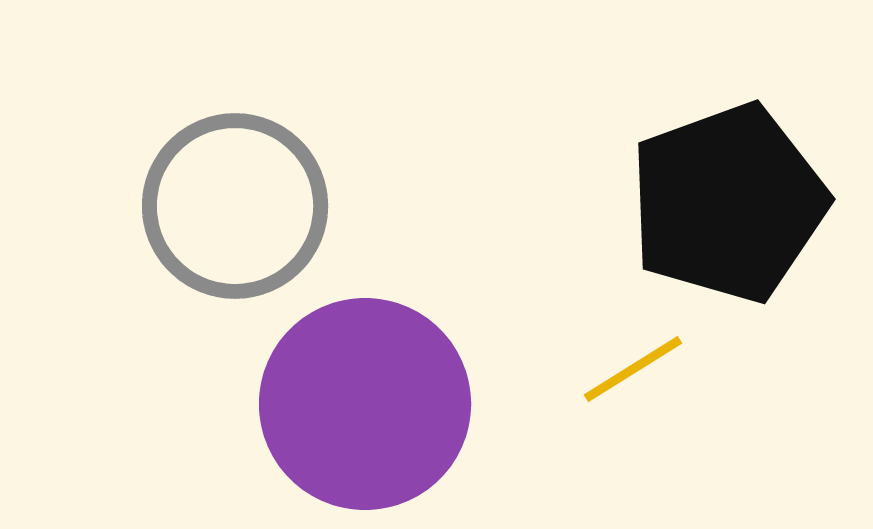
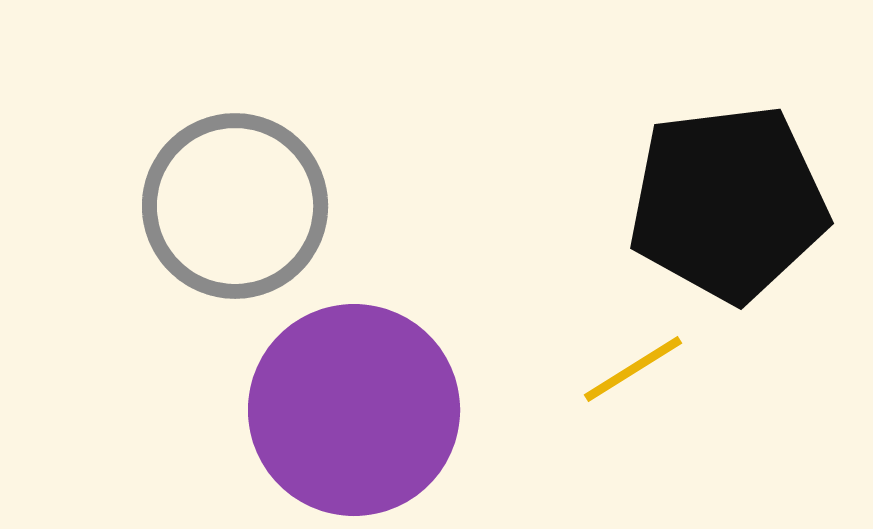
black pentagon: rotated 13 degrees clockwise
purple circle: moved 11 px left, 6 px down
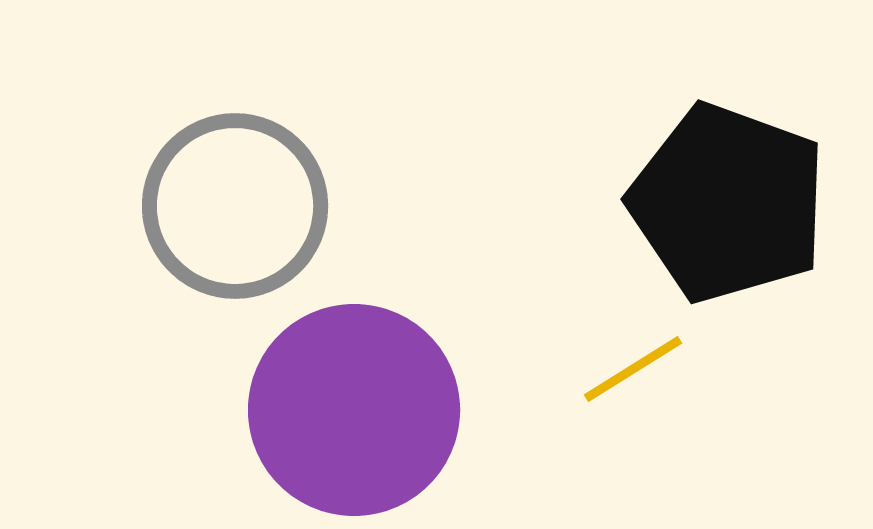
black pentagon: rotated 27 degrees clockwise
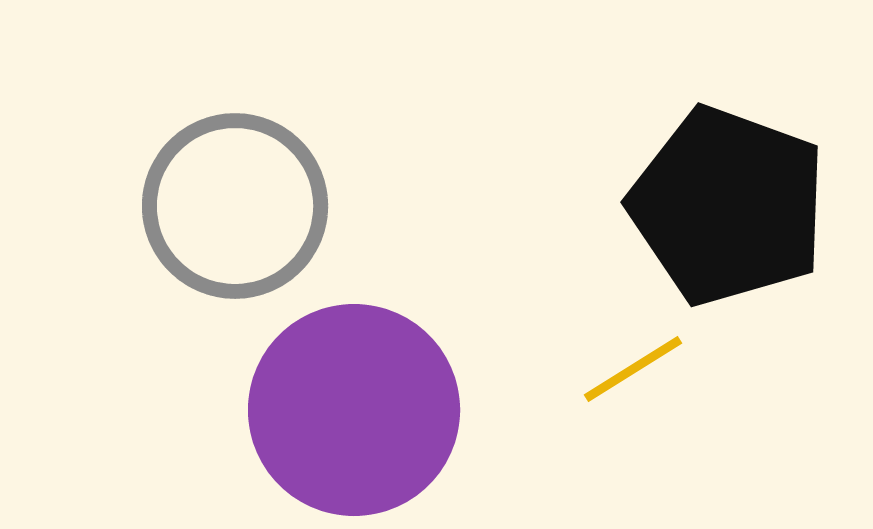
black pentagon: moved 3 px down
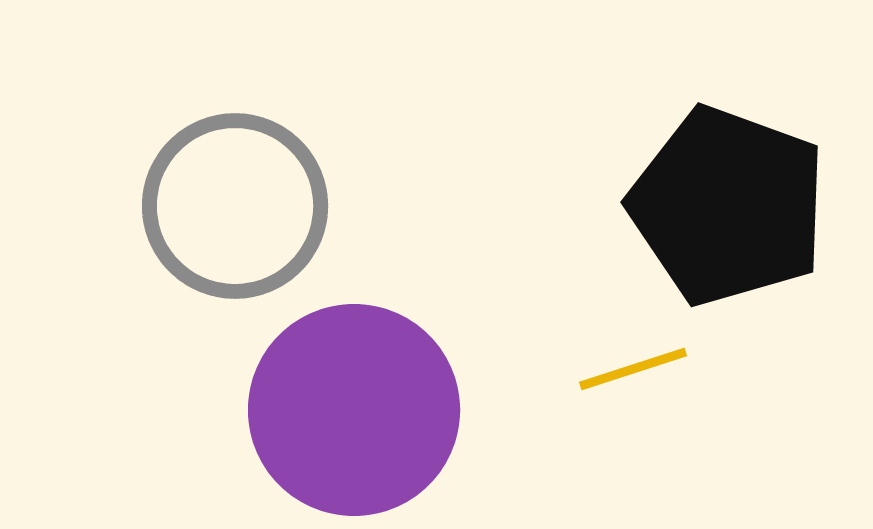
yellow line: rotated 14 degrees clockwise
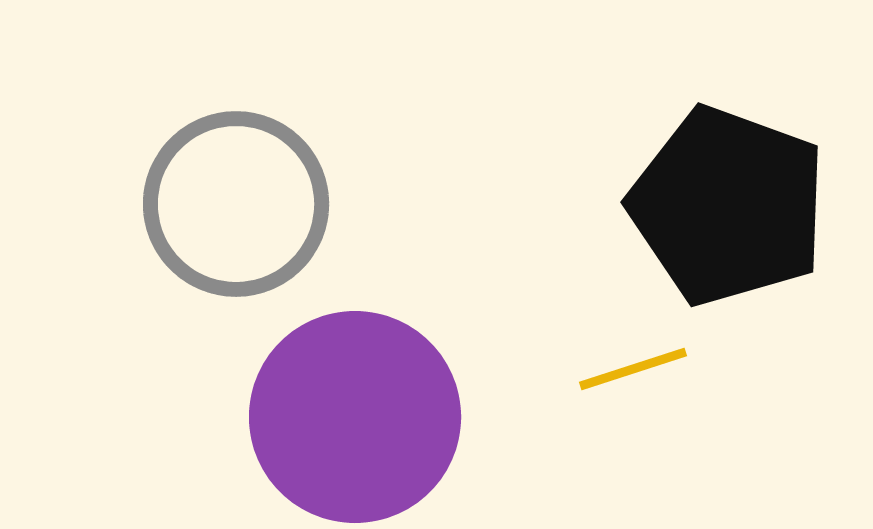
gray circle: moved 1 px right, 2 px up
purple circle: moved 1 px right, 7 px down
